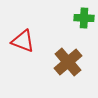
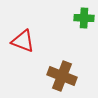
brown cross: moved 6 px left, 14 px down; rotated 28 degrees counterclockwise
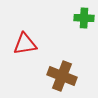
red triangle: moved 2 px right, 3 px down; rotated 30 degrees counterclockwise
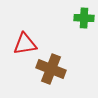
brown cross: moved 11 px left, 7 px up
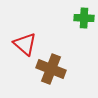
red triangle: rotated 50 degrees clockwise
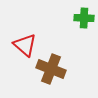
red triangle: moved 1 px down
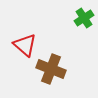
green cross: rotated 36 degrees counterclockwise
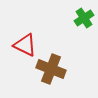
red triangle: rotated 15 degrees counterclockwise
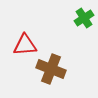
red triangle: rotated 30 degrees counterclockwise
